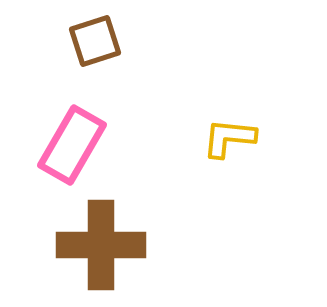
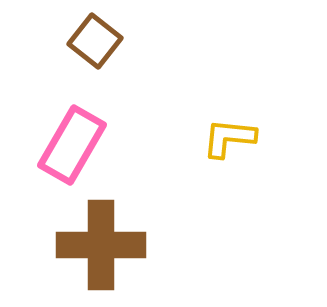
brown square: rotated 34 degrees counterclockwise
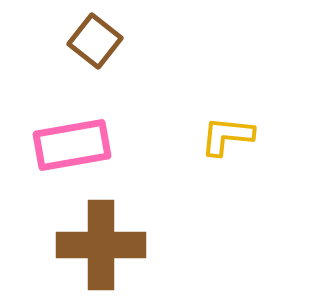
yellow L-shape: moved 2 px left, 2 px up
pink rectangle: rotated 50 degrees clockwise
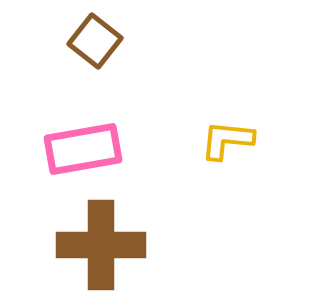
yellow L-shape: moved 4 px down
pink rectangle: moved 11 px right, 4 px down
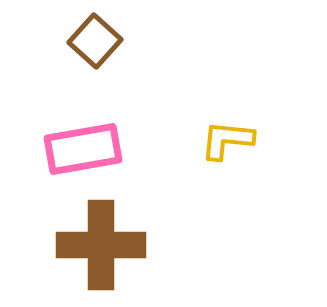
brown square: rotated 4 degrees clockwise
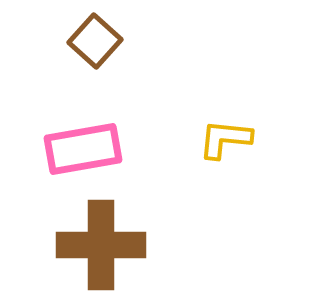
yellow L-shape: moved 2 px left, 1 px up
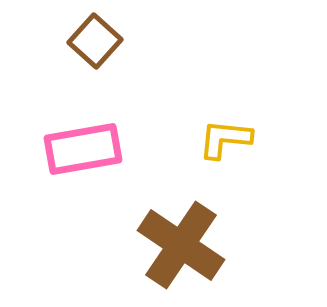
brown cross: moved 80 px right; rotated 34 degrees clockwise
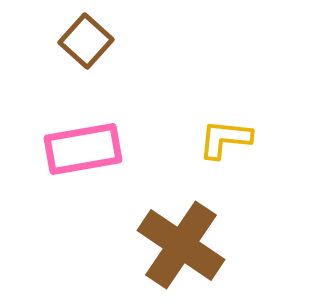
brown square: moved 9 px left
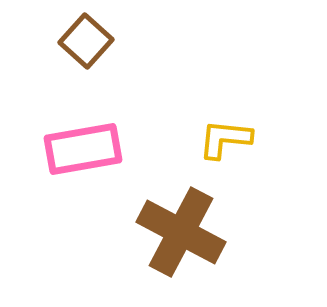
brown cross: moved 13 px up; rotated 6 degrees counterclockwise
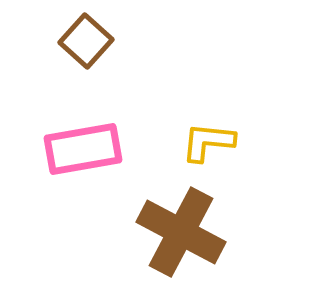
yellow L-shape: moved 17 px left, 3 px down
